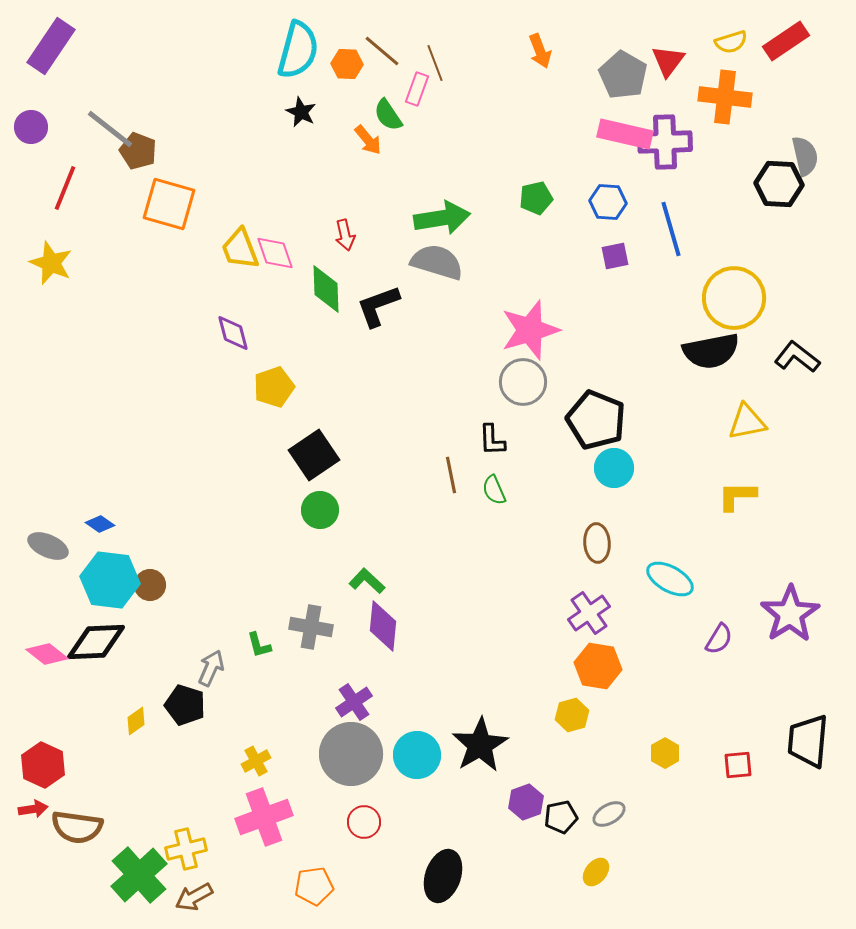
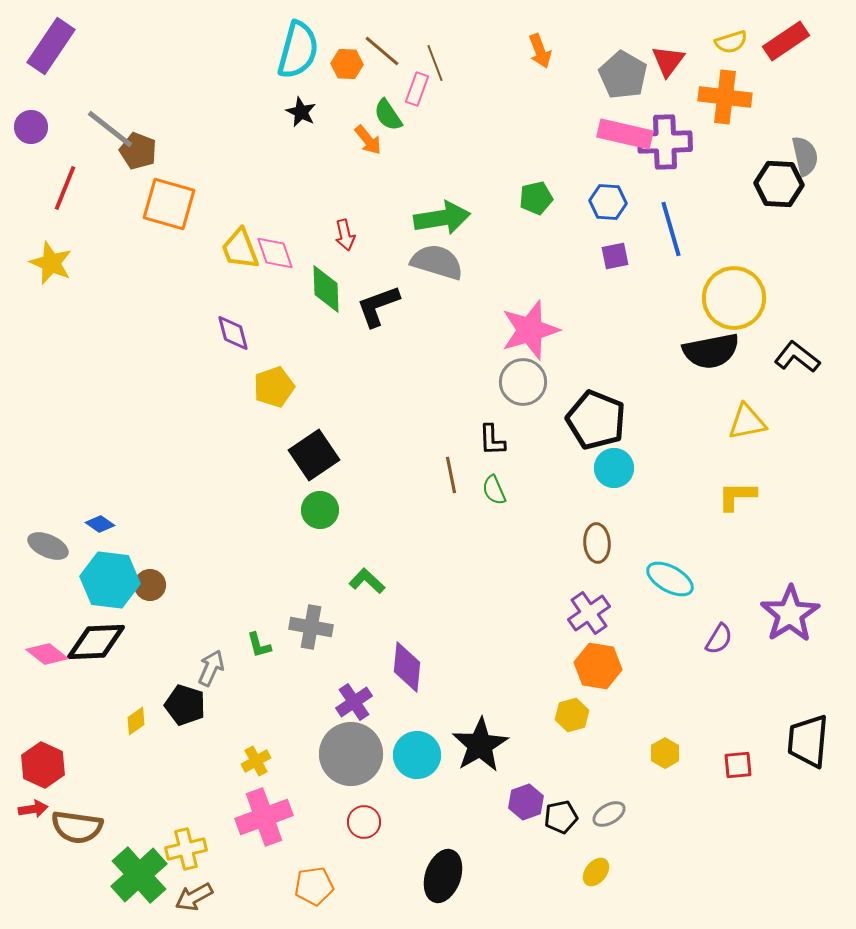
purple diamond at (383, 626): moved 24 px right, 41 px down
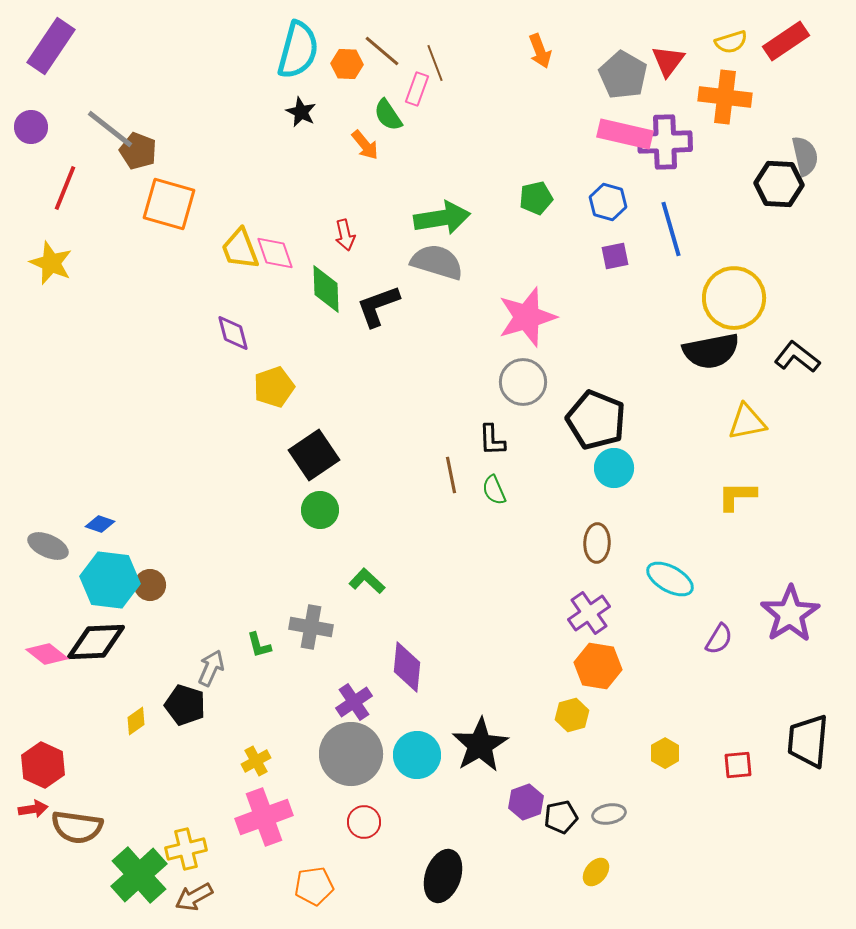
orange arrow at (368, 140): moved 3 px left, 5 px down
blue hexagon at (608, 202): rotated 12 degrees clockwise
pink star at (530, 330): moved 3 px left, 13 px up
blue diamond at (100, 524): rotated 16 degrees counterclockwise
brown ellipse at (597, 543): rotated 6 degrees clockwise
gray ellipse at (609, 814): rotated 20 degrees clockwise
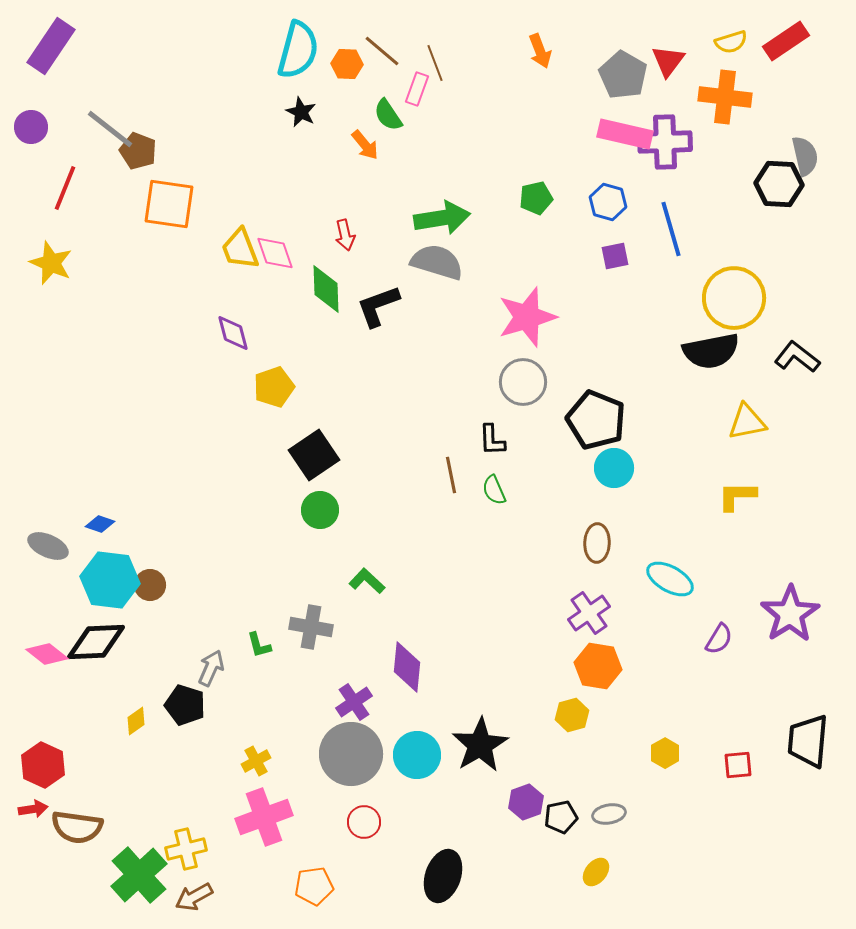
orange square at (169, 204): rotated 8 degrees counterclockwise
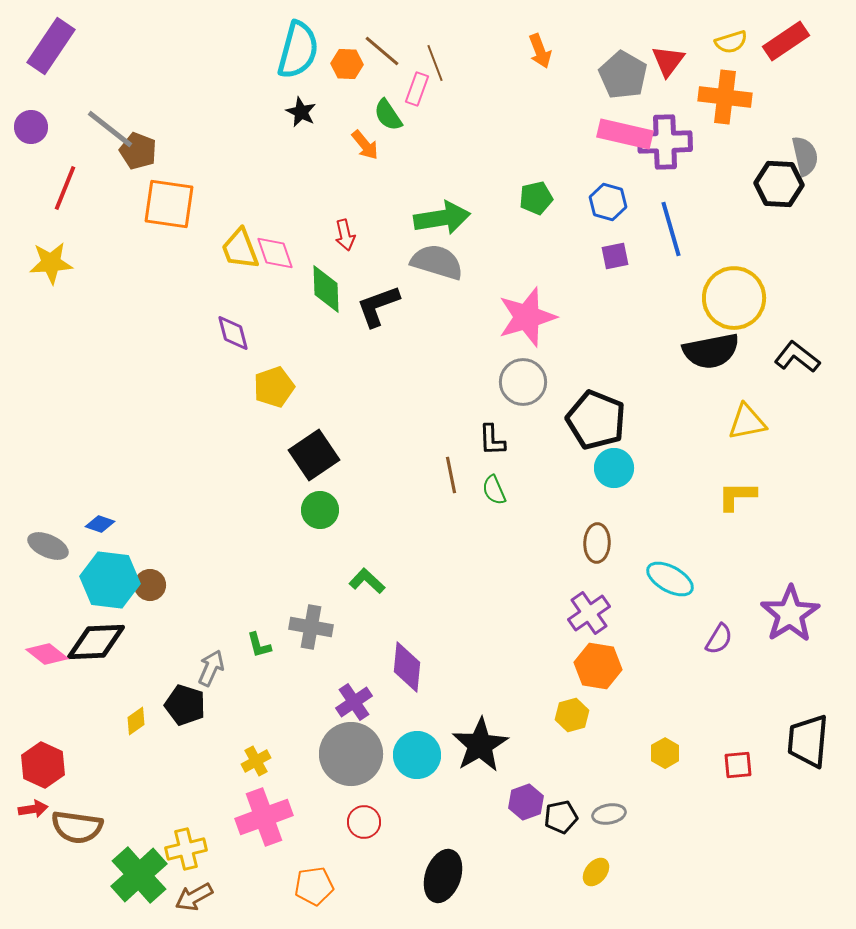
yellow star at (51, 263): rotated 27 degrees counterclockwise
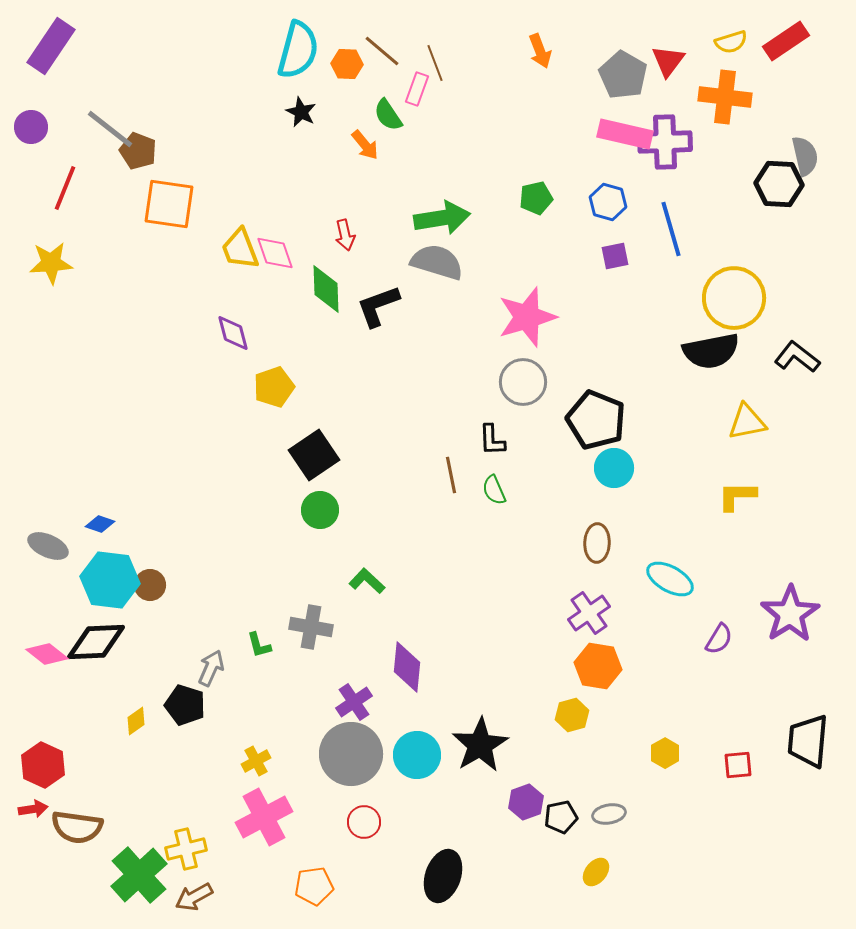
pink cross at (264, 817): rotated 8 degrees counterclockwise
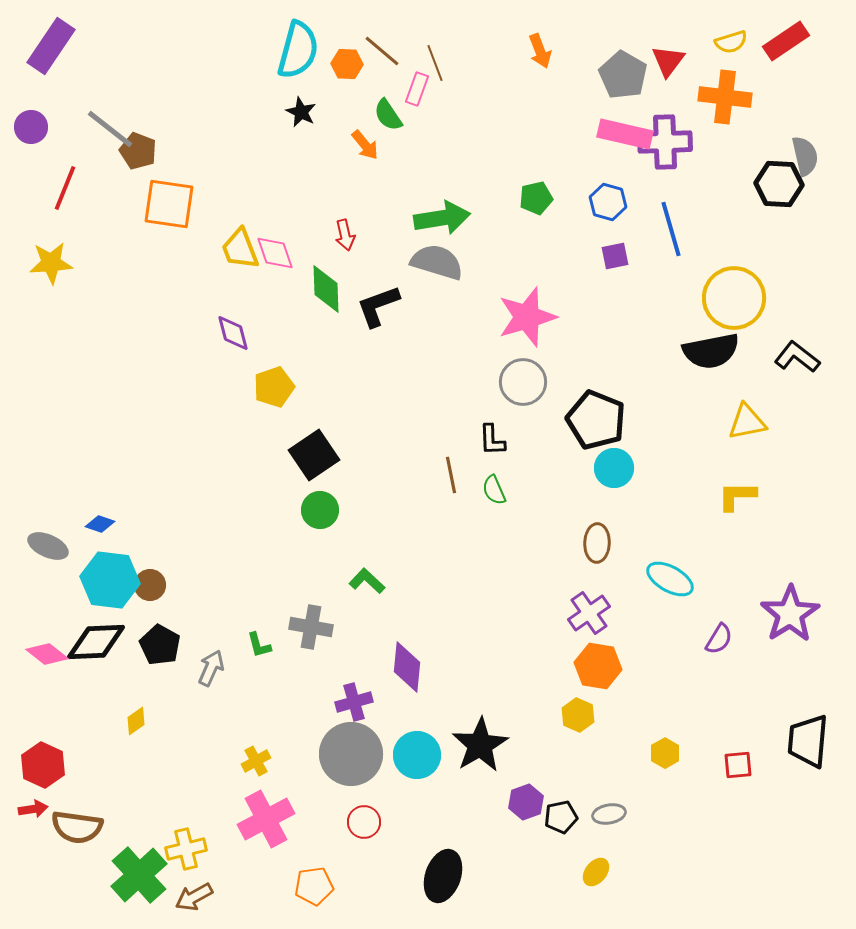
purple cross at (354, 702): rotated 18 degrees clockwise
black pentagon at (185, 705): moved 25 px left, 60 px up; rotated 12 degrees clockwise
yellow hexagon at (572, 715): moved 6 px right; rotated 20 degrees counterclockwise
pink cross at (264, 817): moved 2 px right, 2 px down
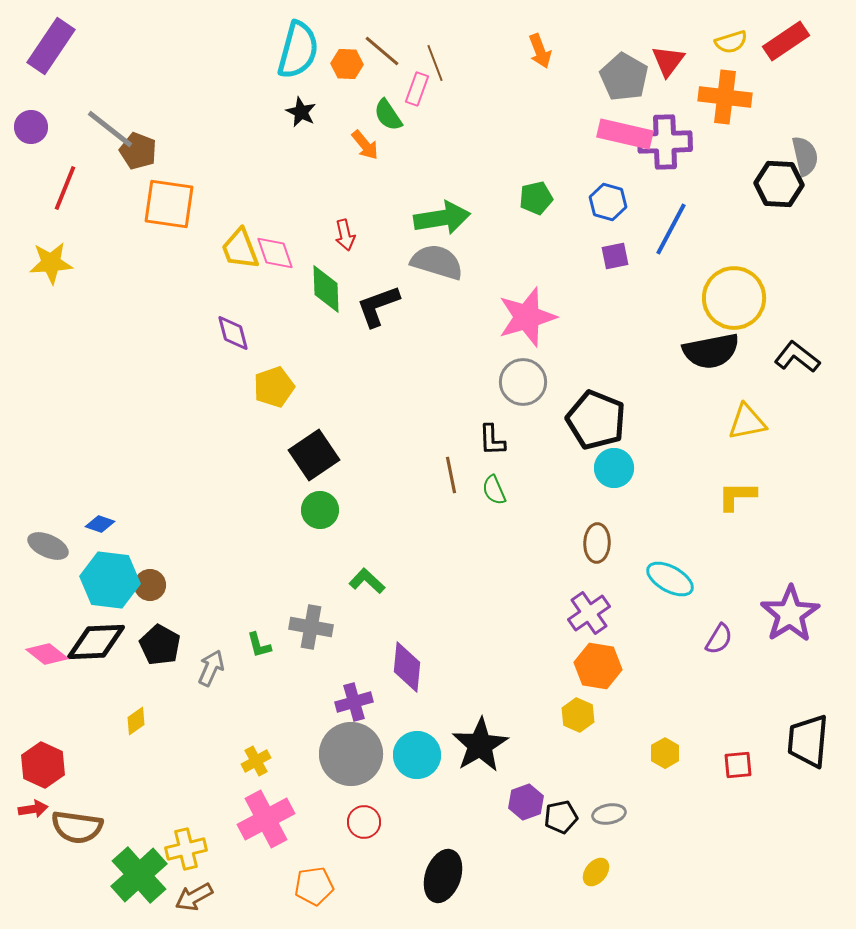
gray pentagon at (623, 75): moved 1 px right, 2 px down
blue line at (671, 229): rotated 44 degrees clockwise
